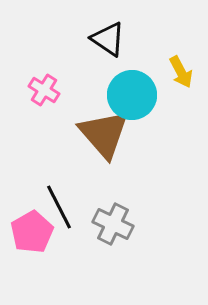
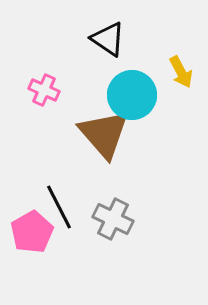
pink cross: rotated 8 degrees counterclockwise
gray cross: moved 5 px up
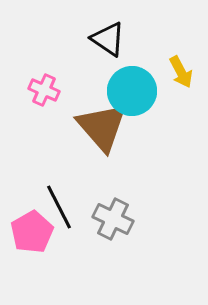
cyan circle: moved 4 px up
brown triangle: moved 2 px left, 7 px up
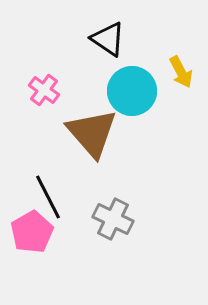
pink cross: rotated 12 degrees clockwise
brown triangle: moved 10 px left, 6 px down
black line: moved 11 px left, 10 px up
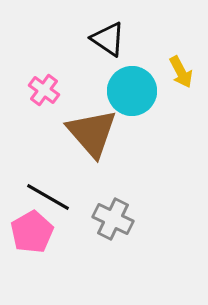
black line: rotated 33 degrees counterclockwise
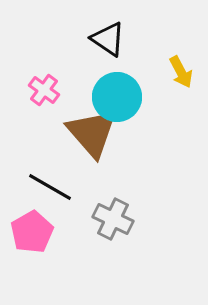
cyan circle: moved 15 px left, 6 px down
black line: moved 2 px right, 10 px up
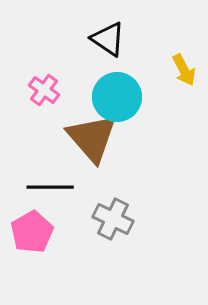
yellow arrow: moved 3 px right, 2 px up
brown triangle: moved 5 px down
black line: rotated 30 degrees counterclockwise
